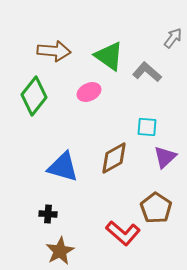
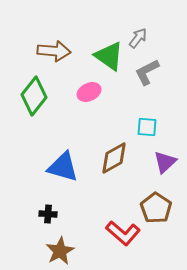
gray arrow: moved 35 px left
gray L-shape: rotated 68 degrees counterclockwise
purple triangle: moved 5 px down
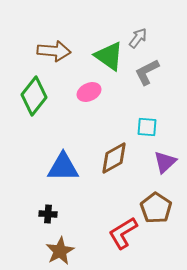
blue triangle: rotated 16 degrees counterclockwise
red L-shape: rotated 108 degrees clockwise
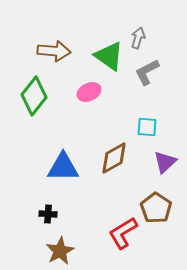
gray arrow: rotated 20 degrees counterclockwise
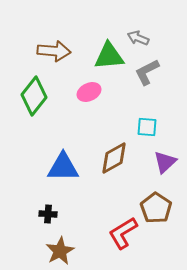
gray arrow: rotated 85 degrees counterclockwise
green triangle: rotated 40 degrees counterclockwise
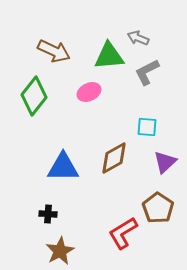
brown arrow: rotated 20 degrees clockwise
brown pentagon: moved 2 px right
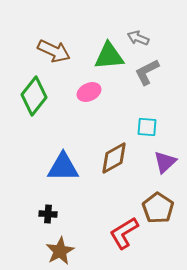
red L-shape: moved 1 px right
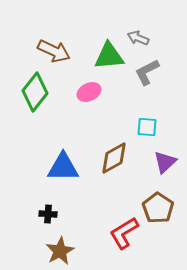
green diamond: moved 1 px right, 4 px up
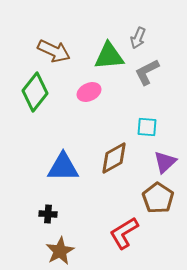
gray arrow: rotated 90 degrees counterclockwise
brown pentagon: moved 10 px up
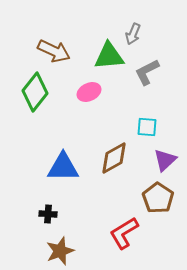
gray arrow: moved 5 px left, 4 px up
purple triangle: moved 2 px up
brown star: rotated 8 degrees clockwise
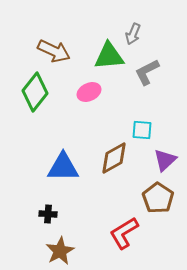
cyan square: moved 5 px left, 3 px down
brown star: rotated 8 degrees counterclockwise
